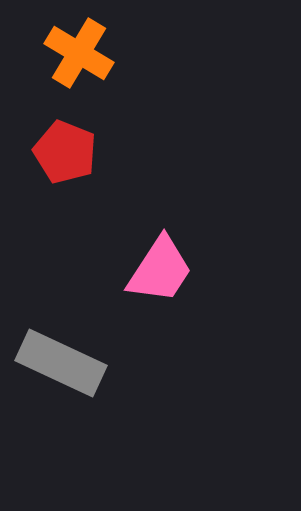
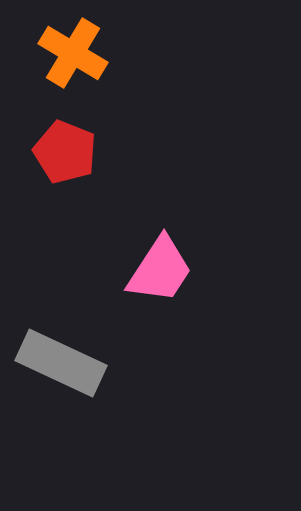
orange cross: moved 6 px left
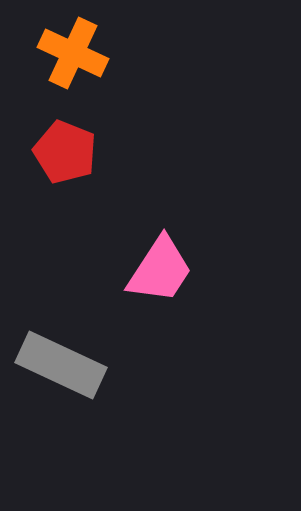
orange cross: rotated 6 degrees counterclockwise
gray rectangle: moved 2 px down
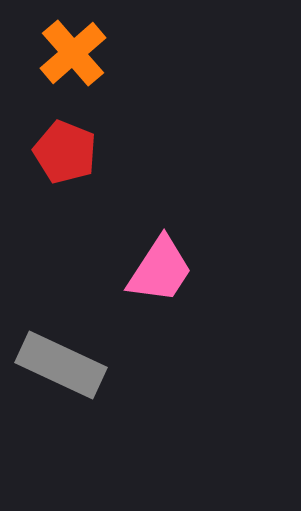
orange cross: rotated 24 degrees clockwise
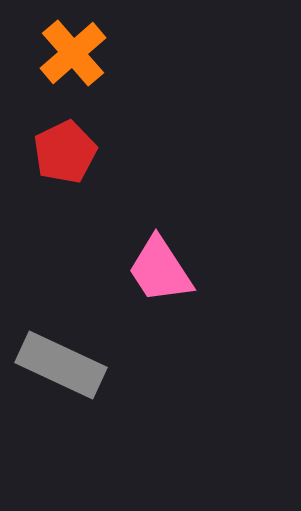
red pentagon: rotated 24 degrees clockwise
pink trapezoid: rotated 114 degrees clockwise
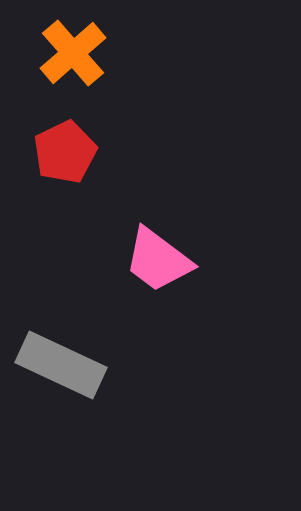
pink trapezoid: moved 2 px left, 10 px up; rotated 20 degrees counterclockwise
